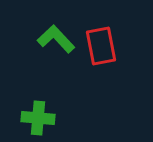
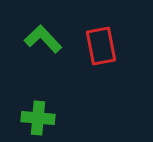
green L-shape: moved 13 px left
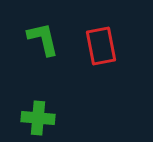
green L-shape: rotated 30 degrees clockwise
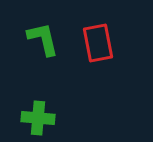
red rectangle: moved 3 px left, 3 px up
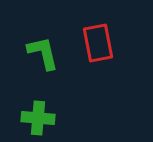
green L-shape: moved 14 px down
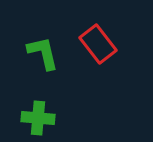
red rectangle: moved 1 px down; rotated 27 degrees counterclockwise
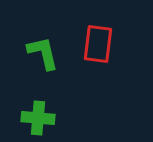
red rectangle: rotated 45 degrees clockwise
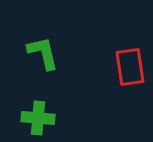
red rectangle: moved 32 px right, 23 px down; rotated 15 degrees counterclockwise
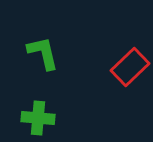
red rectangle: rotated 54 degrees clockwise
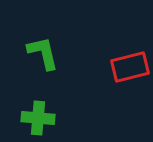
red rectangle: rotated 30 degrees clockwise
